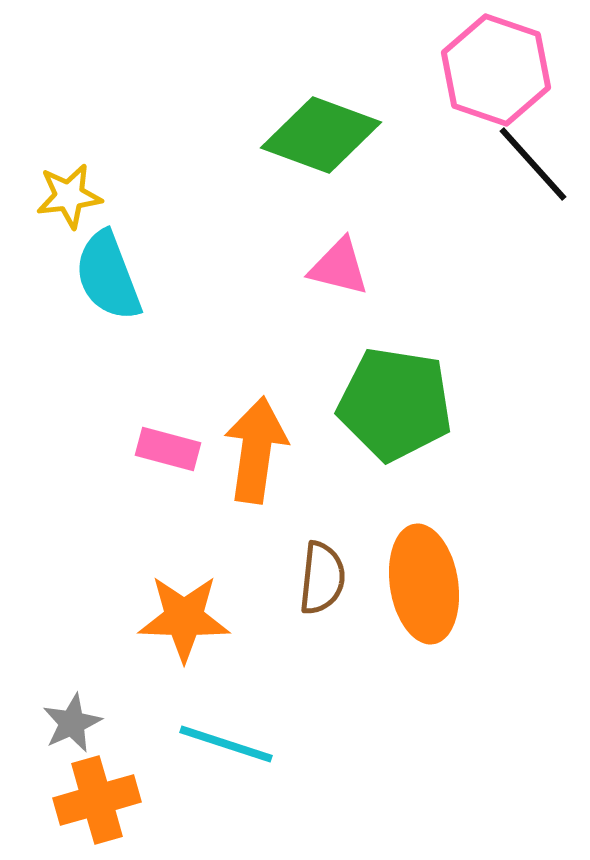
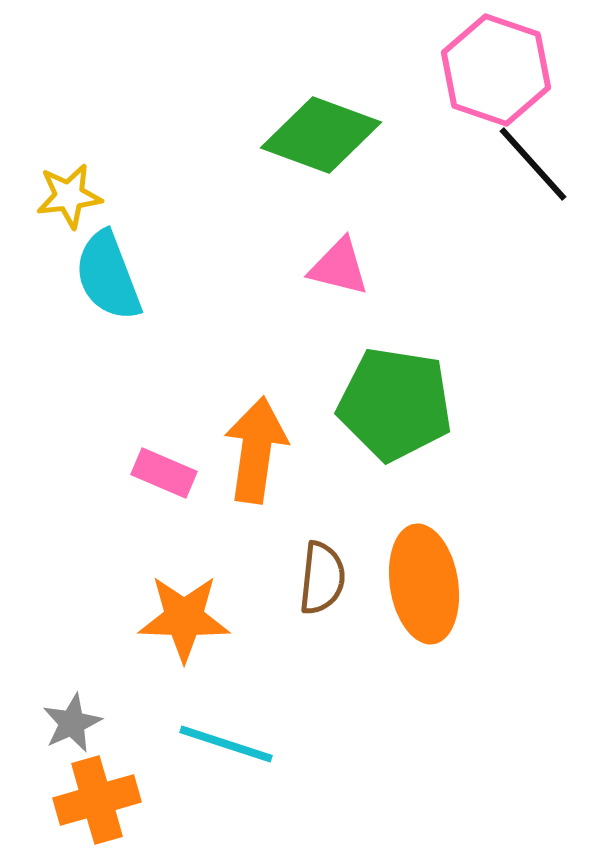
pink rectangle: moved 4 px left, 24 px down; rotated 8 degrees clockwise
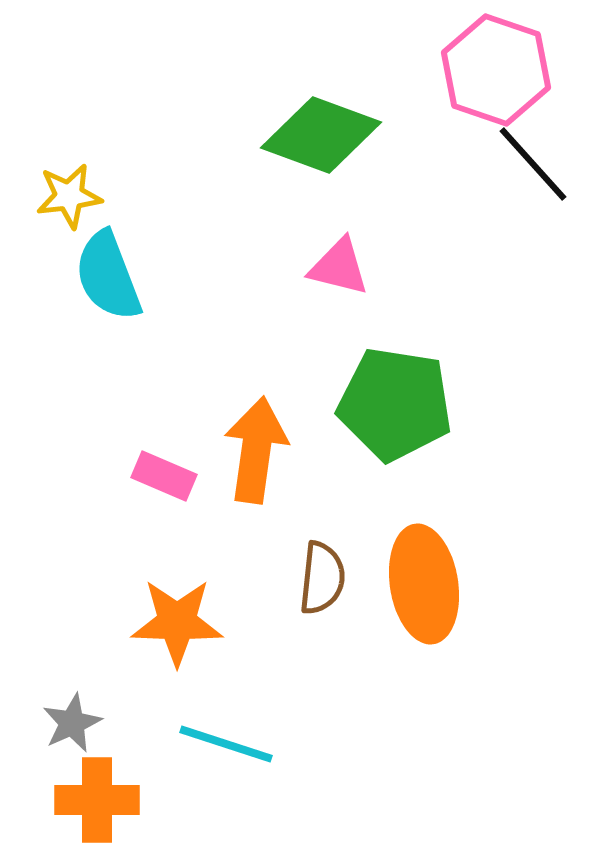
pink rectangle: moved 3 px down
orange star: moved 7 px left, 4 px down
orange cross: rotated 16 degrees clockwise
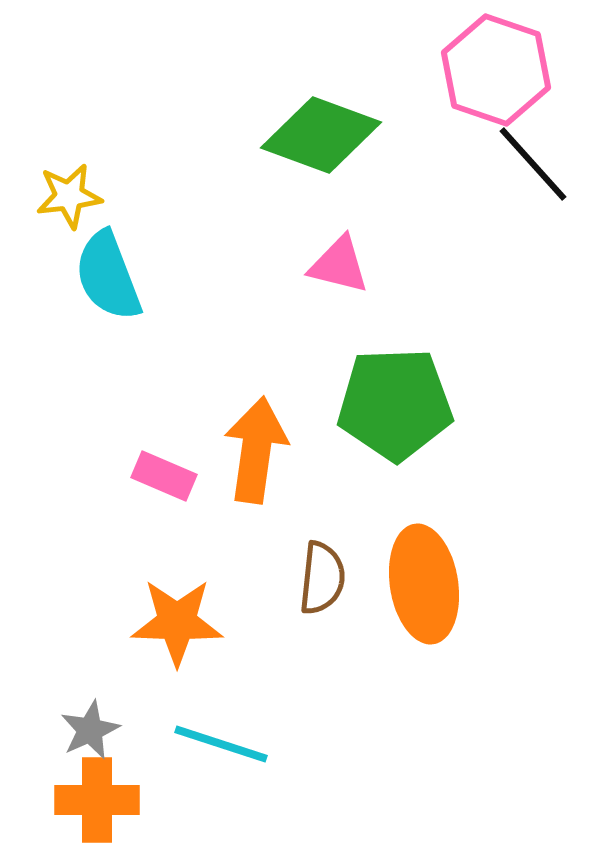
pink triangle: moved 2 px up
green pentagon: rotated 11 degrees counterclockwise
gray star: moved 18 px right, 7 px down
cyan line: moved 5 px left
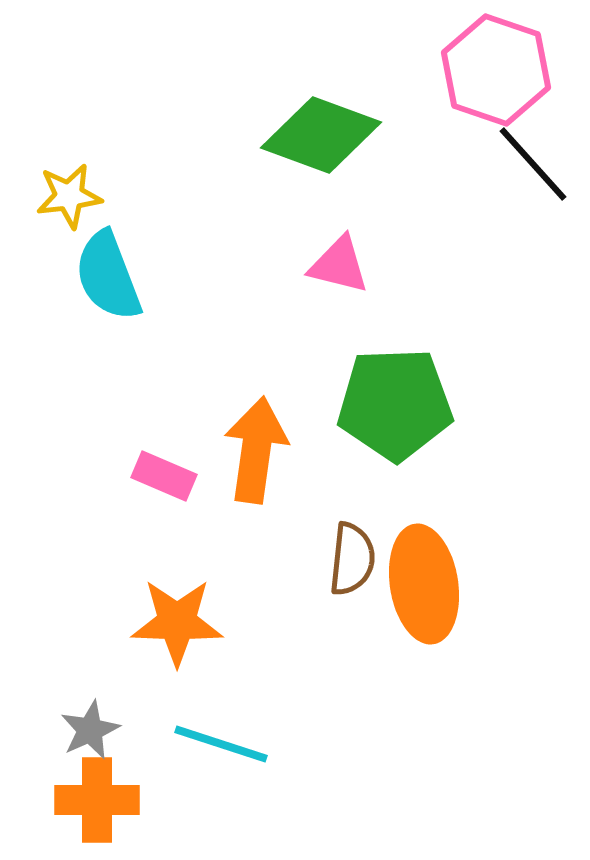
brown semicircle: moved 30 px right, 19 px up
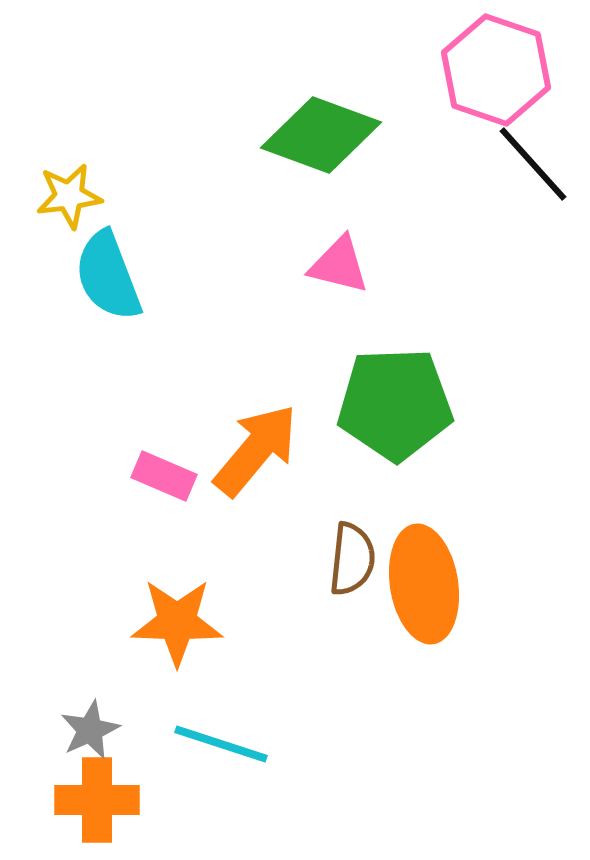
orange arrow: rotated 32 degrees clockwise
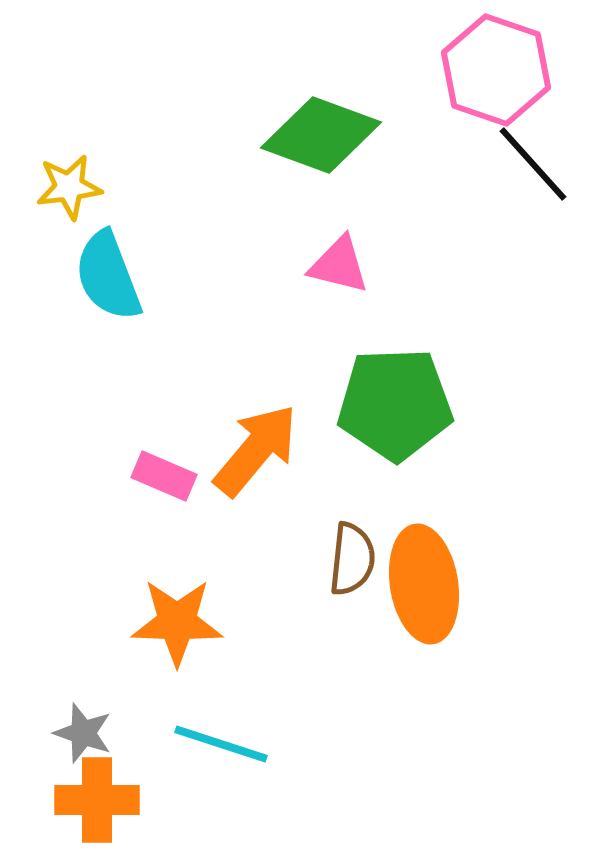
yellow star: moved 9 px up
gray star: moved 7 px left, 3 px down; rotated 28 degrees counterclockwise
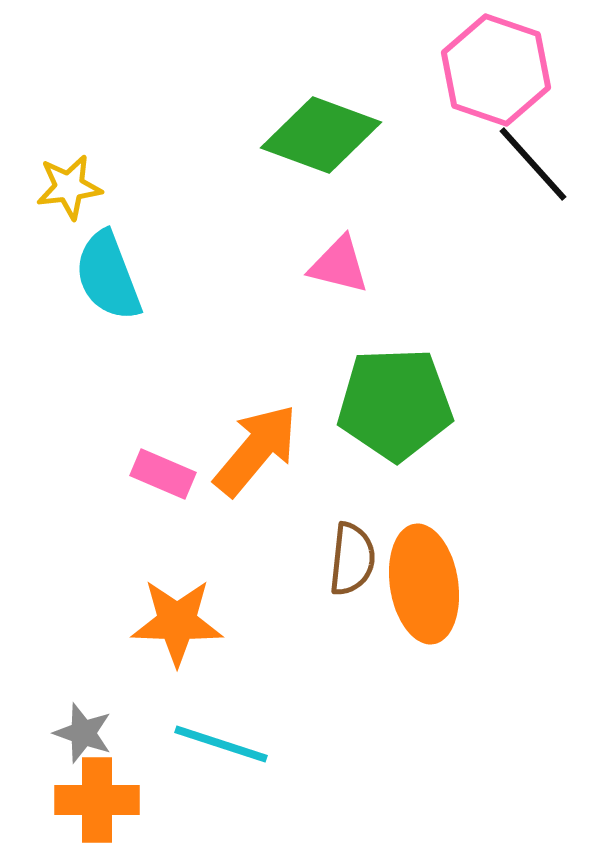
pink rectangle: moved 1 px left, 2 px up
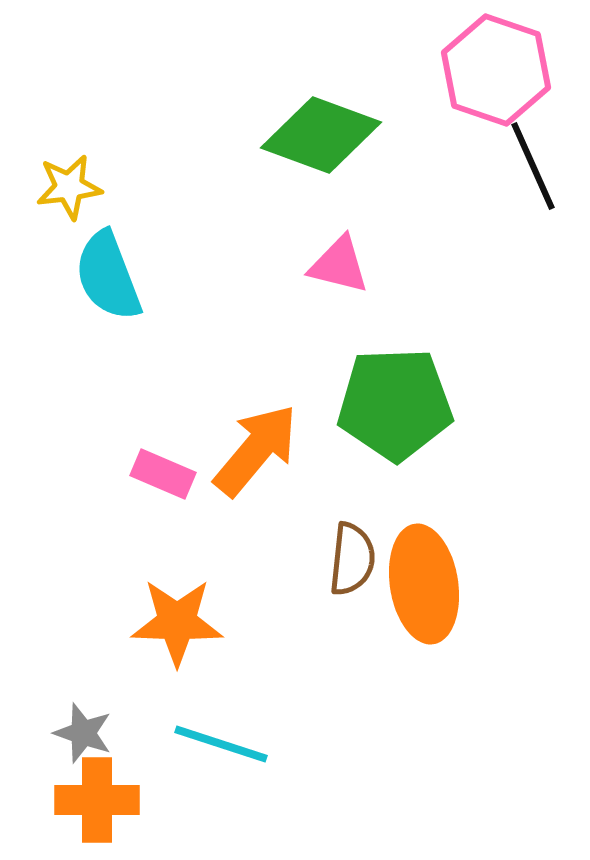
black line: moved 2 px down; rotated 18 degrees clockwise
